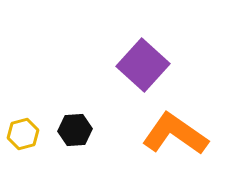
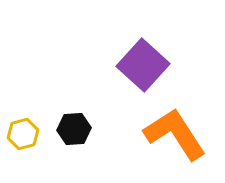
black hexagon: moved 1 px left, 1 px up
orange L-shape: rotated 22 degrees clockwise
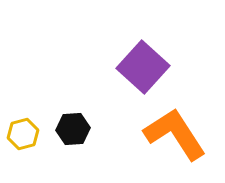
purple square: moved 2 px down
black hexagon: moved 1 px left
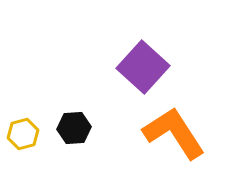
black hexagon: moved 1 px right, 1 px up
orange L-shape: moved 1 px left, 1 px up
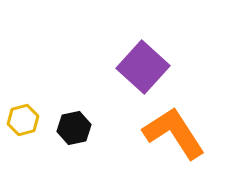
black hexagon: rotated 8 degrees counterclockwise
yellow hexagon: moved 14 px up
